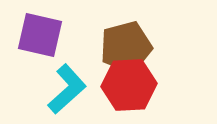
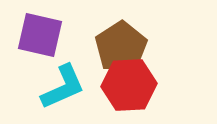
brown pentagon: moved 5 px left; rotated 18 degrees counterclockwise
cyan L-shape: moved 4 px left, 2 px up; rotated 18 degrees clockwise
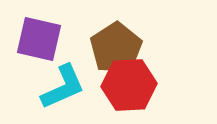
purple square: moved 1 px left, 4 px down
brown pentagon: moved 5 px left, 1 px down
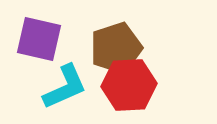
brown pentagon: rotated 15 degrees clockwise
cyan L-shape: moved 2 px right
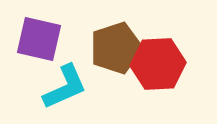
red hexagon: moved 29 px right, 21 px up
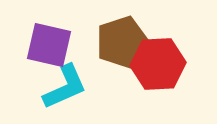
purple square: moved 10 px right, 6 px down
brown pentagon: moved 6 px right, 6 px up
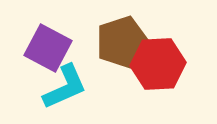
purple square: moved 1 px left, 3 px down; rotated 15 degrees clockwise
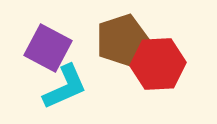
brown pentagon: moved 2 px up
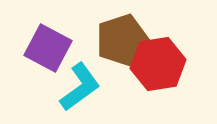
red hexagon: rotated 6 degrees counterclockwise
cyan L-shape: moved 15 px right; rotated 12 degrees counterclockwise
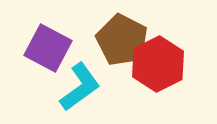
brown pentagon: rotated 27 degrees counterclockwise
red hexagon: rotated 18 degrees counterclockwise
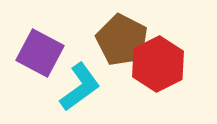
purple square: moved 8 px left, 5 px down
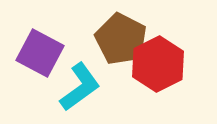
brown pentagon: moved 1 px left, 1 px up
